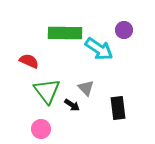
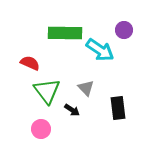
cyan arrow: moved 1 px right, 1 px down
red semicircle: moved 1 px right, 2 px down
black arrow: moved 5 px down
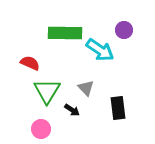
green triangle: rotated 8 degrees clockwise
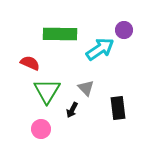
green rectangle: moved 5 px left, 1 px down
cyan arrow: moved 1 px up; rotated 68 degrees counterclockwise
black arrow: rotated 84 degrees clockwise
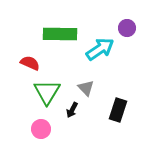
purple circle: moved 3 px right, 2 px up
green triangle: moved 1 px down
black rectangle: moved 2 px down; rotated 25 degrees clockwise
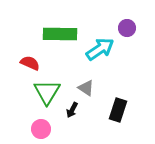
gray triangle: rotated 12 degrees counterclockwise
